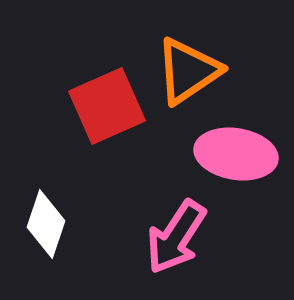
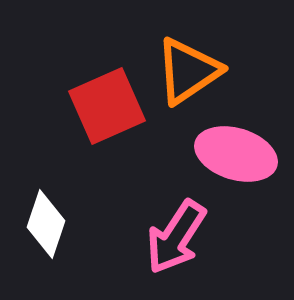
pink ellipse: rotated 8 degrees clockwise
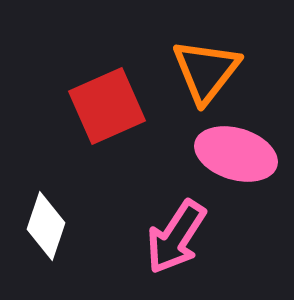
orange triangle: moved 18 px right; rotated 18 degrees counterclockwise
white diamond: moved 2 px down
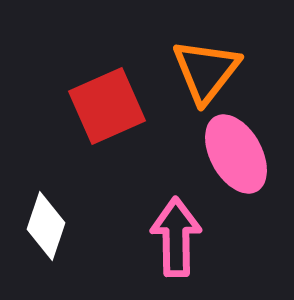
pink ellipse: rotated 44 degrees clockwise
pink arrow: rotated 146 degrees clockwise
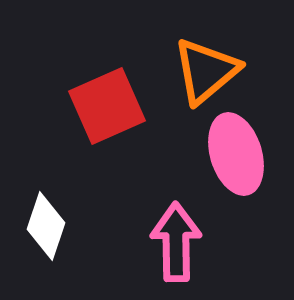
orange triangle: rotated 12 degrees clockwise
pink ellipse: rotated 12 degrees clockwise
pink arrow: moved 5 px down
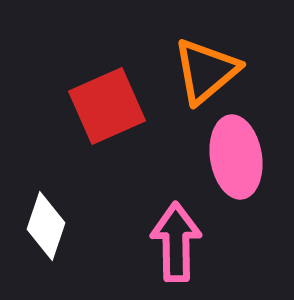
pink ellipse: moved 3 px down; rotated 8 degrees clockwise
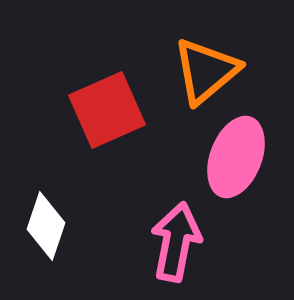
red square: moved 4 px down
pink ellipse: rotated 30 degrees clockwise
pink arrow: rotated 12 degrees clockwise
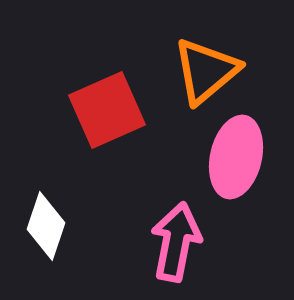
pink ellipse: rotated 8 degrees counterclockwise
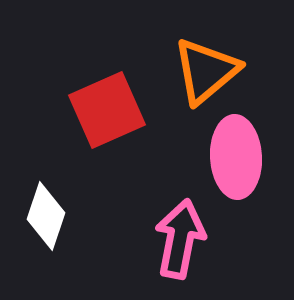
pink ellipse: rotated 16 degrees counterclockwise
white diamond: moved 10 px up
pink arrow: moved 4 px right, 3 px up
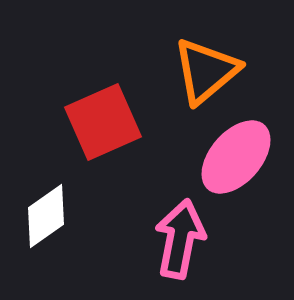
red square: moved 4 px left, 12 px down
pink ellipse: rotated 44 degrees clockwise
white diamond: rotated 36 degrees clockwise
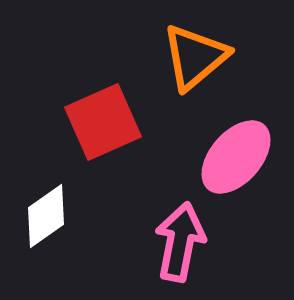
orange triangle: moved 11 px left, 14 px up
pink arrow: moved 3 px down
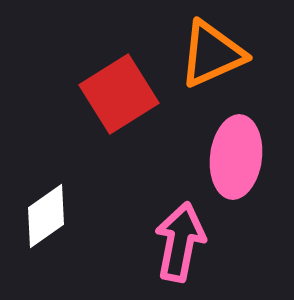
orange triangle: moved 17 px right, 3 px up; rotated 16 degrees clockwise
red square: moved 16 px right, 28 px up; rotated 8 degrees counterclockwise
pink ellipse: rotated 34 degrees counterclockwise
